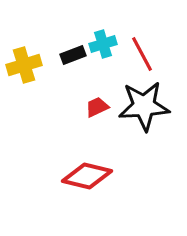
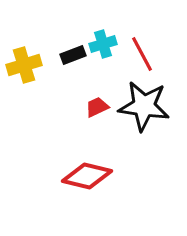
black star: rotated 12 degrees clockwise
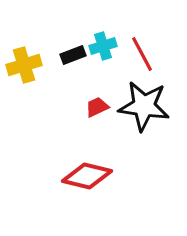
cyan cross: moved 2 px down
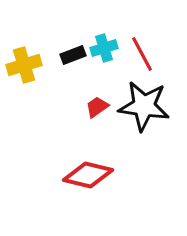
cyan cross: moved 1 px right, 2 px down
red trapezoid: rotated 10 degrees counterclockwise
red diamond: moved 1 px right, 1 px up
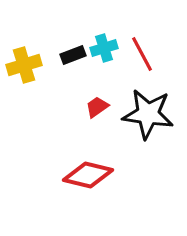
black star: moved 4 px right, 8 px down
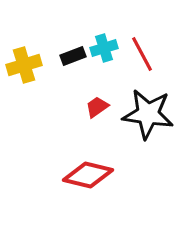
black rectangle: moved 1 px down
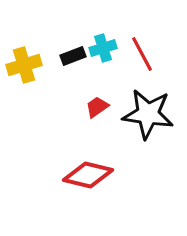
cyan cross: moved 1 px left
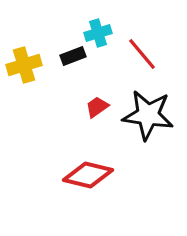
cyan cross: moved 5 px left, 15 px up
red line: rotated 12 degrees counterclockwise
black star: moved 1 px down
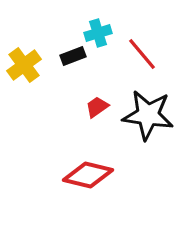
yellow cross: rotated 20 degrees counterclockwise
